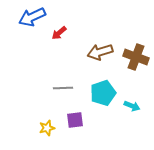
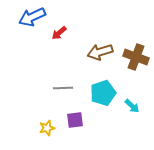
cyan arrow: rotated 21 degrees clockwise
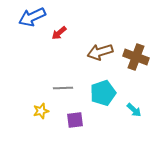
cyan arrow: moved 2 px right, 4 px down
yellow star: moved 6 px left, 17 px up
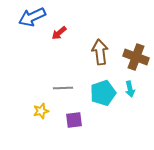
brown arrow: rotated 100 degrees clockwise
cyan arrow: moved 4 px left, 21 px up; rotated 35 degrees clockwise
purple square: moved 1 px left
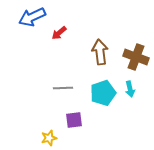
yellow star: moved 8 px right, 27 px down
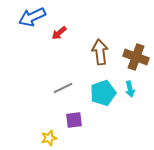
gray line: rotated 24 degrees counterclockwise
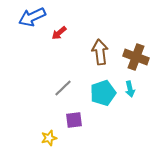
gray line: rotated 18 degrees counterclockwise
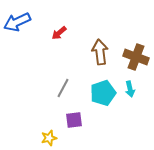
blue arrow: moved 15 px left, 5 px down
gray line: rotated 18 degrees counterclockwise
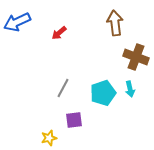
brown arrow: moved 15 px right, 29 px up
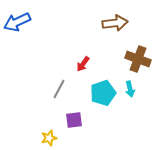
brown arrow: rotated 90 degrees clockwise
red arrow: moved 24 px right, 31 px down; rotated 14 degrees counterclockwise
brown cross: moved 2 px right, 2 px down
gray line: moved 4 px left, 1 px down
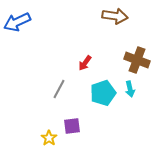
brown arrow: moved 7 px up; rotated 15 degrees clockwise
brown cross: moved 1 px left, 1 px down
red arrow: moved 2 px right, 1 px up
purple square: moved 2 px left, 6 px down
yellow star: rotated 21 degrees counterclockwise
